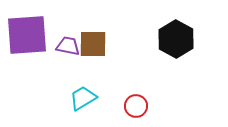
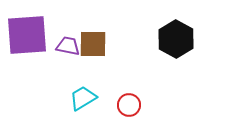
red circle: moved 7 px left, 1 px up
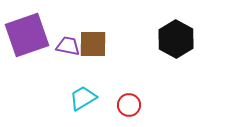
purple square: rotated 15 degrees counterclockwise
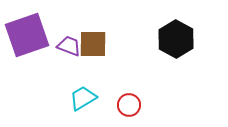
purple trapezoid: moved 1 px right; rotated 10 degrees clockwise
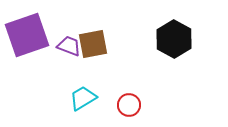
black hexagon: moved 2 px left
brown square: rotated 12 degrees counterclockwise
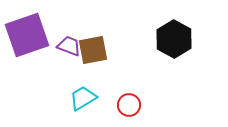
brown square: moved 6 px down
